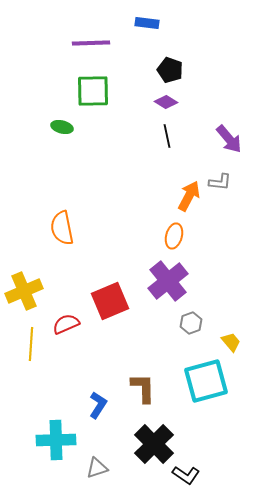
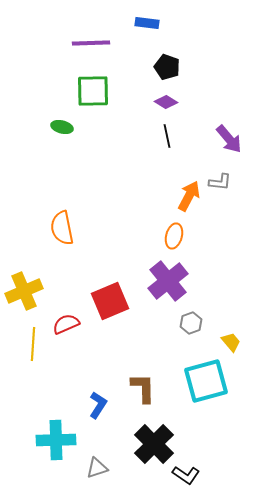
black pentagon: moved 3 px left, 3 px up
yellow line: moved 2 px right
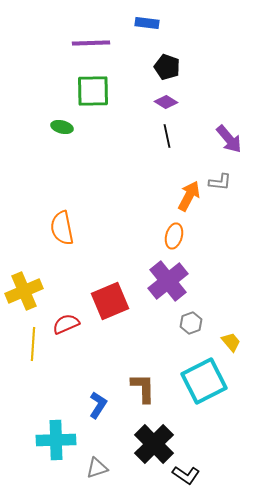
cyan square: moved 2 px left; rotated 12 degrees counterclockwise
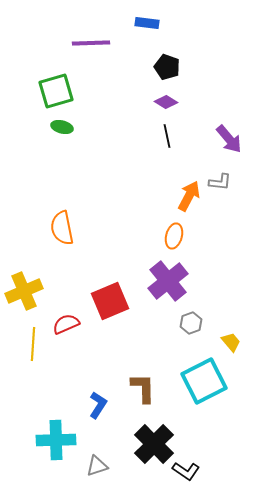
green square: moved 37 px left; rotated 15 degrees counterclockwise
gray triangle: moved 2 px up
black L-shape: moved 4 px up
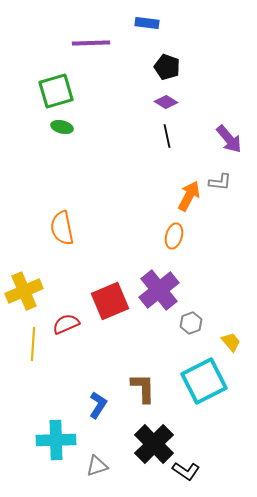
purple cross: moved 9 px left, 9 px down
